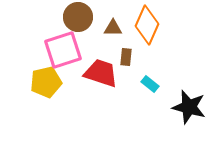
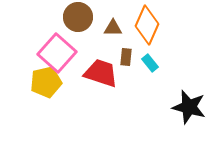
pink square: moved 6 px left, 3 px down; rotated 30 degrees counterclockwise
cyan rectangle: moved 21 px up; rotated 12 degrees clockwise
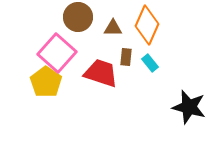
yellow pentagon: rotated 24 degrees counterclockwise
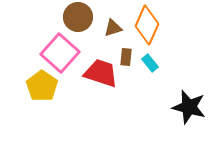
brown triangle: rotated 18 degrees counterclockwise
pink square: moved 3 px right
yellow pentagon: moved 4 px left, 4 px down
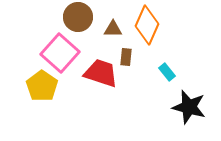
brown triangle: moved 1 px down; rotated 18 degrees clockwise
cyan rectangle: moved 17 px right, 9 px down
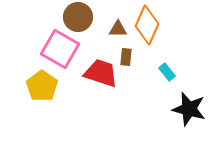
brown triangle: moved 5 px right
pink square: moved 4 px up; rotated 12 degrees counterclockwise
black star: moved 2 px down
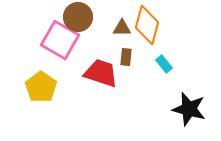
orange diamond: rotated 9 degrees counterclockwise
brown triangle: moved 4 px right, 1 px up
pink square: moved 9 px up
cyan rectangle: moved 3 px left, 8 px up
yellow pentagon: moved 1 px left, 1 px down
